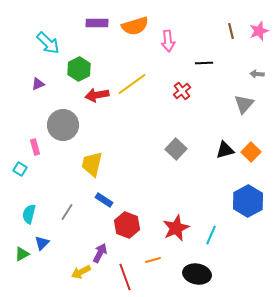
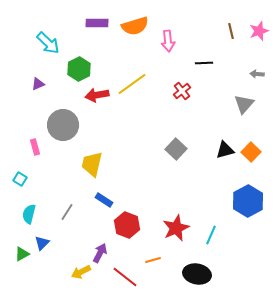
cyan square: moved 10 px down
red line: rotated 32 degrees counterclockwise
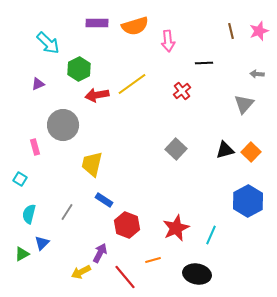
red line: rotated 12 degrees clockwise
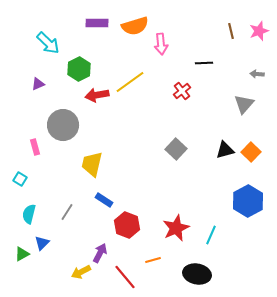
pink arrow: moved 7 px left, 3 px down
yellow line: moved 2 px left, 2 px up
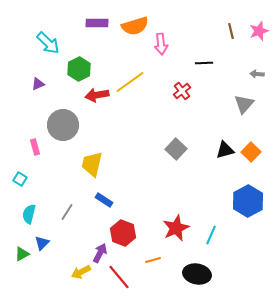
red hexagon: moved 4 px left, 8 px down
red line: moved 6 px left
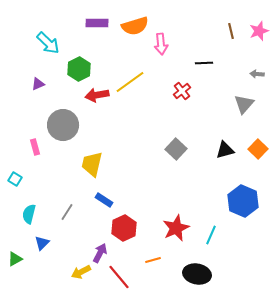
orange square: moved 7 px right, 3 px up
cyan square: moved 5 px left
blue hexagon: moved 5 px left; rotated 8 degrees counterclockwise
red hexagon: moved 1 px right, 5 px up; rotated 15 degrees clockwise
green triangle: moved 7 px left, 5 px down
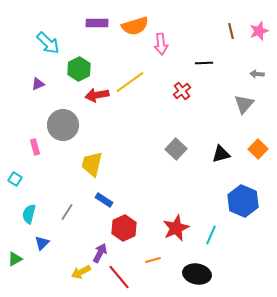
black triangle: moved 4 px left, 4 px down
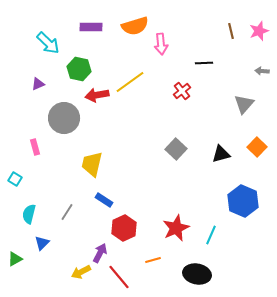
purple rectangle: moved 6 px left, 4 px down
green hexagon: rotated 20 degrees counterclockwise
gray arrow: moved 5 px right, 3 px up
gray circle: moved 1 px right, 7 px up
orange square: moved 1 px left, 2 px up
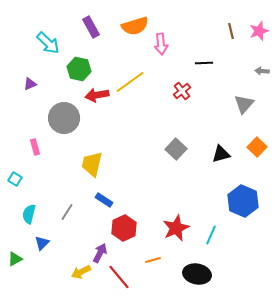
purple rectangle: rotated 60 degrees clockwise
purple triangle: moved 8 px left
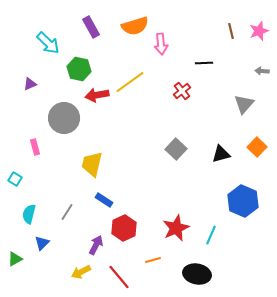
purple arrow: moved 4 px left, 8 px up
